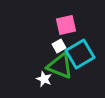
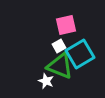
white star: moved 2 px right, 2 px down
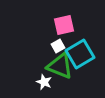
pink square: moved 2 px left
white square: moved 1 px left
white star: moved 2 px left, 1 px down
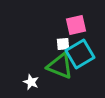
pink square: moved 12 px right
white square: moved 5 px right, 2 px up; rotated 24 degrees clockwise
white star: moved 13 px left
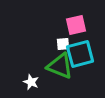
cyan square: rotated 16 degrees clockwise
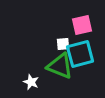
pink square: moved 6 px right
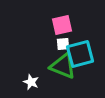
pink square: moved 20 px left
green triangle: moved 3 px right
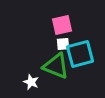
green triangle: moved 7 px left
